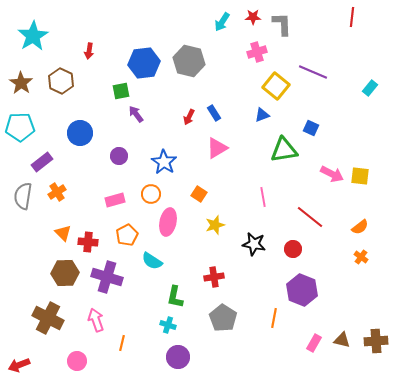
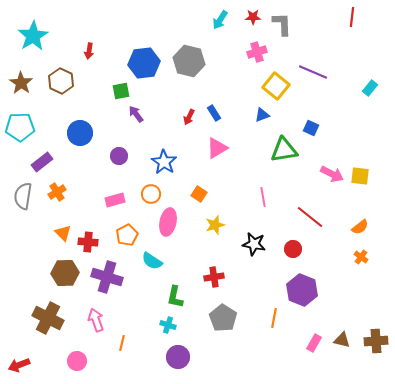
cyan arrow at (222, 22): moved 2 px left, 2 px up
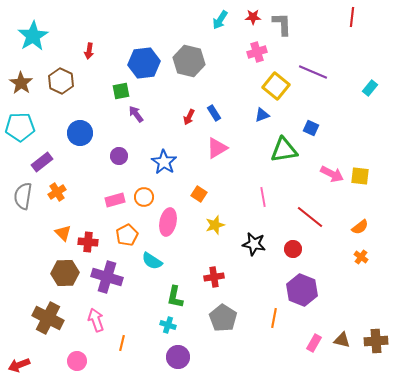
orange circle at (151, 194): moved 7 px left, 3 px down
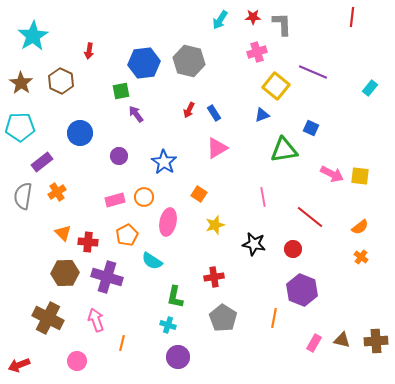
red arrow at (189, 117): moved 7 px up
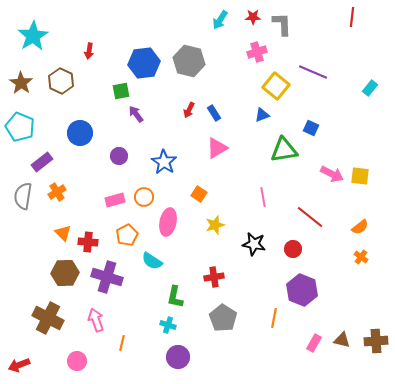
cyan pentagon at (20, 127): rotated 24 degrees clockwise
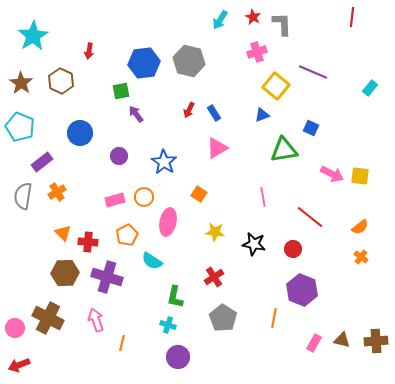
red star at (253, 17): rotated 28 degrees clockwise
yellow star at (215, 225): moved 7 px down; rotated 24 degrees clockwise
red cross at (214, 277): rotated 24 degrees counterclockwise
pink circle at (77, 361): moved 62 px left, 33 px up
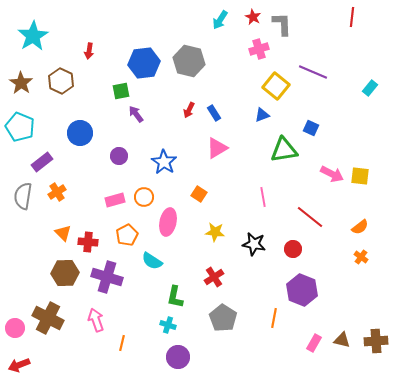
pink cross at (257, 52): moved 2 px right, 3 px up
